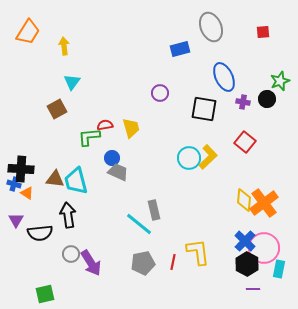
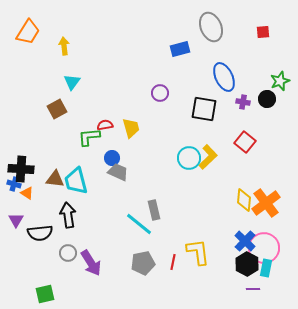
orange cross at (264, 203): moved 2 px right
gray circle at (71, 254): moved 3 px left, 1 px up
cyan rectangle at (279, 269): moved 13 px left, 1 px up
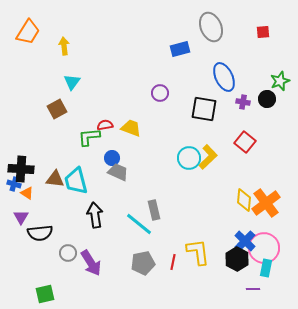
yellow trapezoid at (131, 128): rotated 55 degrees counterclockwise
black arrow at (68, 215): moved 27 px right
purple triangle at (16, 220): moved 5 px right, 3 px up
black hexagon at (247, 264): moved 10 px left, 5 px up
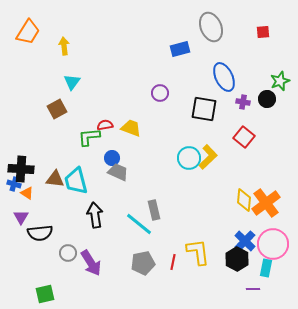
red square at (245, 142): moved 1 px left, 5 px up
pink circle at (264, 248): moved 9 px right, 4 px up
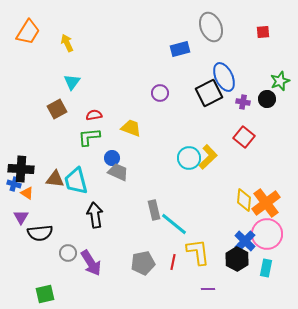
yellow arrow at (64, 46): moved 3 px right, 3 px up; rotated 18 degrees counterclockwise
black square at (204, 109): moved 5 px right, 16 px up; rotated 36 degrees counterclockwise
red semicircle at (105, 125): moved 11 px left, 10 px up
cyan line at (139, 224): moved 35 px right
pink circle at (273, 244): moved 6 px left, 10 px up
purple line at (253, 289): moved 45 px left
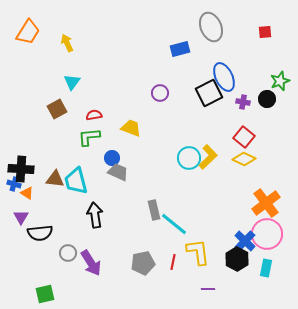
red square at (263, 32): moved 2 px right
yellow diamond at (244, 200): moved 41 px up; rotated 70 degrees counterclockwise
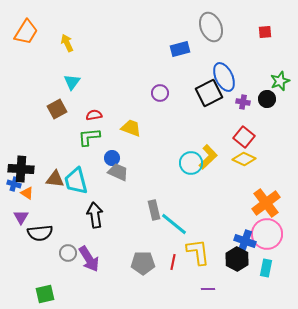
orange trapezoid at (28, 32): moved 2 px left
cyan circle at (189, 158): moved 2 px right, 5 px down
blue cross at (245, 241): rotated 25 degrees counterclockwise
purple arrow at (91, 263): moved 2 px left, 4 px up
gray pentagon at (143, 263): rotated 10 degrees clockwise
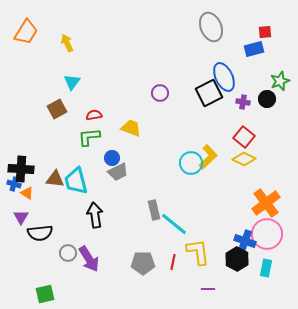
blue rectangle at (180, 49): moved 74 px right
gray trapezoid at (118, 172): rotated 130 degrees clockwise
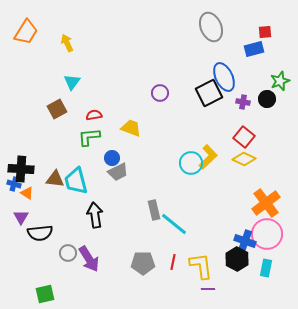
yellow L-shape at (198, 252): moved 3 px right, 14 px down
